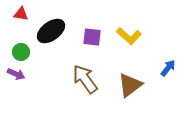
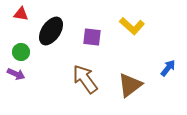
black ellipse: rotated 20 degrees counterclockwise
yellow L-shape: moved 3 px right, 10 px up
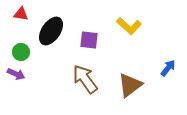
yellow L-shape: moved 3 px left
purple square: moved 3 px left, 3 px down
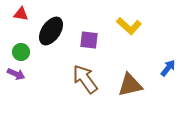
brown triangle: rotated 24 degrees clockwise
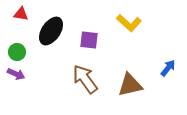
yellow L-shape: moved 3 px up
green circle: moved 4 px left
